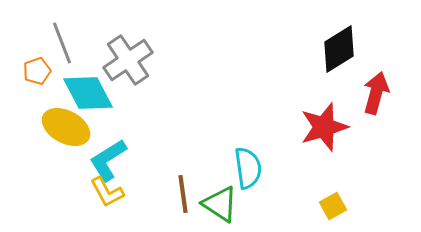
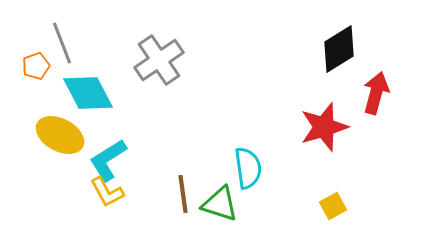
gray cross: moved 31 px right
orange pentagon: moved 1 px left, 5 px up
yellow ellipse: moved 6 px left, 8 px down
green triangle: rotated 15 degrees counterclockwise
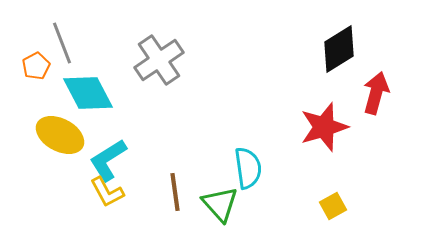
orange pentagon: rotated 8 degrees counterclockwise
brown line: moved 8 px left, 2 px up
green triangle: rotated 30 degrees clockwise
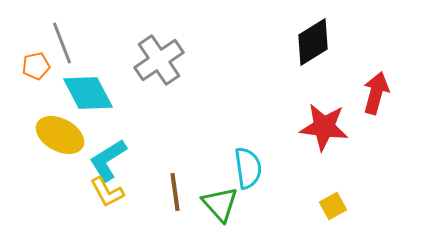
black diamond: moved 26 px left, 7 px up
orange pentagon: rotated 16 degrees clockwise
red star: rotated 24 degrees clockwise
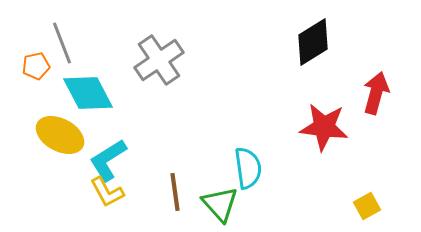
yellow square: moved 34 px right
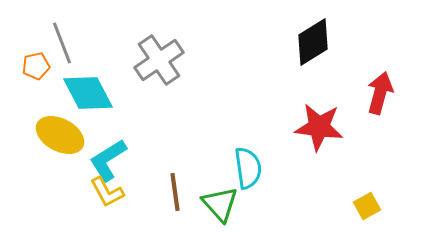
red arrow: moved 4 px right
red star: moved 5 px left
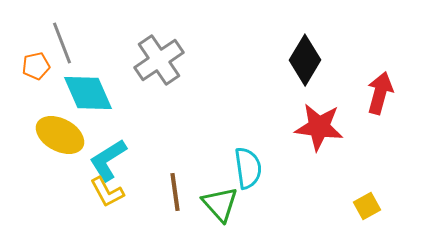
black diamond: moved 8 px left, 18 px down; rotated 27 degrees counterclockwise
cyan diamond: rotated 4 degrees clockwise
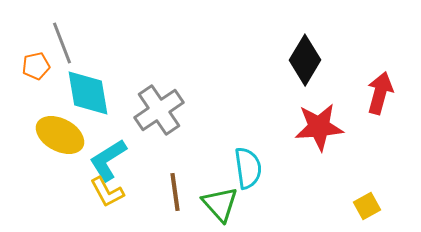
gray cross: moved 50 px down
cyan diamond: rotated 14 degrees clockwise
red star: rotated 12 degrees counterclockwise
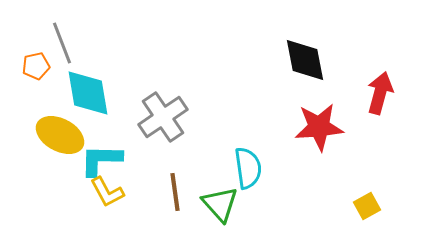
black diamond: rotated 42 degrees counterclockwise
gray cross: moved 4 px right, 7 px down
cyan L-shape: moved 7 px left; rotated 33 degrees clockwise
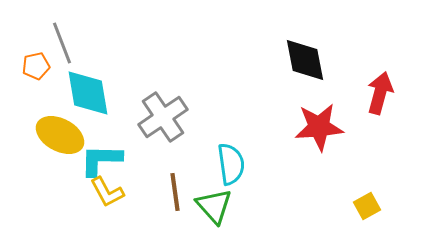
cyan semicircle: moved 17 px left, 4 px up
green triangle: moved 6 px left, 2 px down
